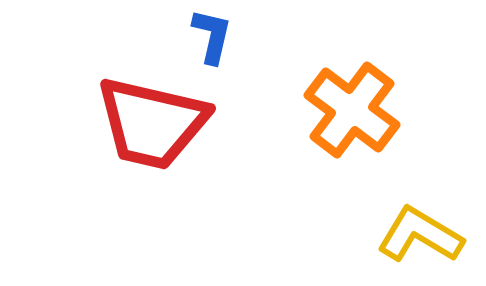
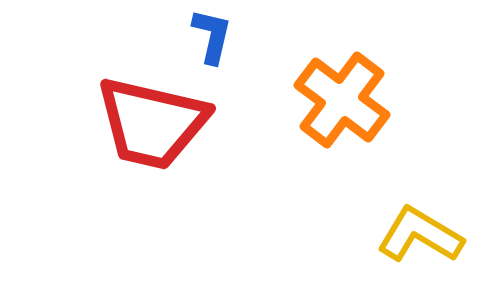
orange cross: moved 10 px left, 10 px up
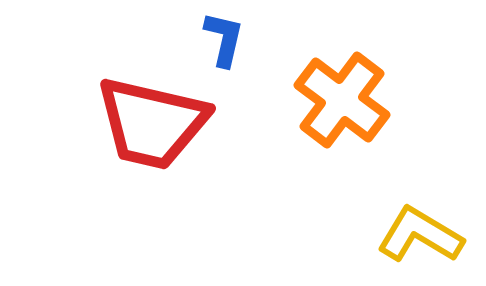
blue L-shape: moved 12 px right, 3 px down
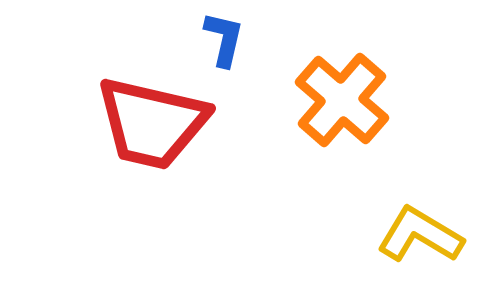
orange cross: rotated 4 degrees clockwise
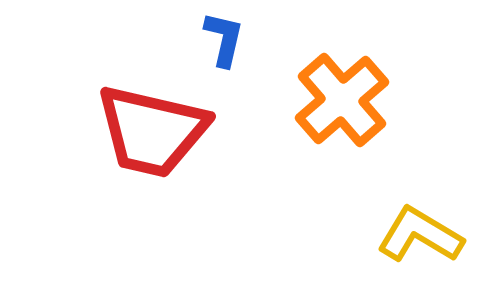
orange cross: rotated 8 degrees clockwise
red trapezoid: moved 8 px down
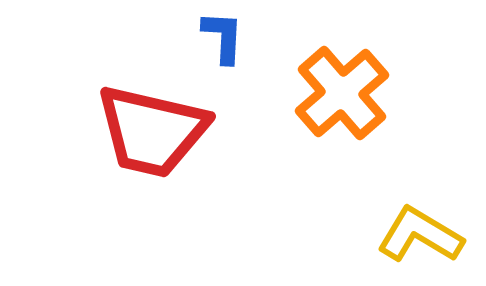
blue L-shape: moved 1 px left, 2 px up; rotated 10 degrees counterclockwise
orange cross: moved 7 px up
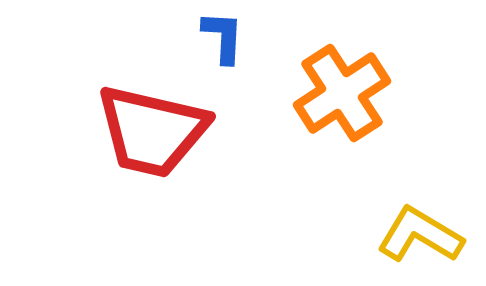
orange cross: rotated 8 degrees clockwise
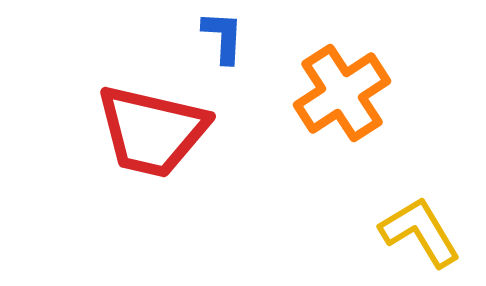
yellow L-shape: moved 3 px up; rotated 28 degrees clockwise
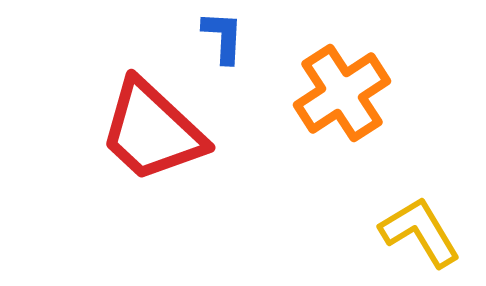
red trapezoid: rotated 30 degrees clockwise
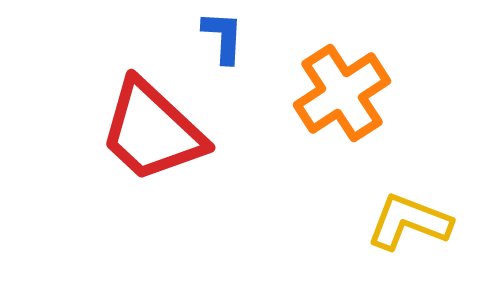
yellow L-shape: moved 11 px left, 10 px up; rotated 38 degrees counterclockwise
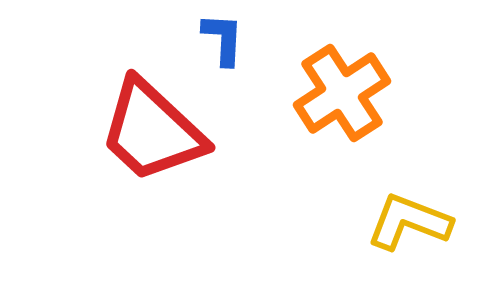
blue L-shape: moved 2 px down
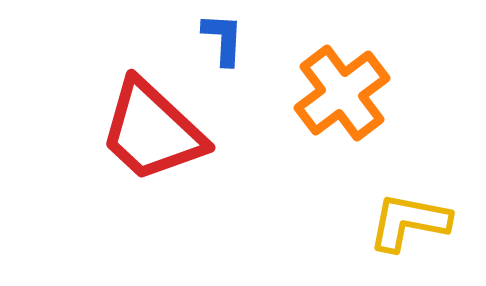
orange cross: rotated 4 degrees counterclockwise
yellow L-shape: rotated 10 degrees counterclockwise
